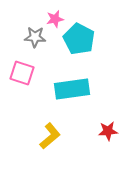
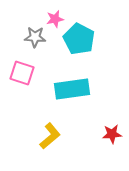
red star: moved 4 px right, 3 px down
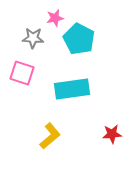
pink star: moved 1 px up
gray star: moved 2 px left, 1 px down
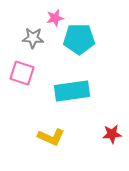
cyan pentagon: rotated 28 degrees counterclockwise
cyan rectangle: moved 2 px down
yellow L-shape: moved 1 px right, 1 px down; rotated 64 degrees clockwise
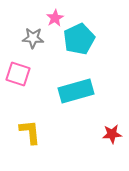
pink star: rotated 18 degrees counterclockwise
cyan pentagon: rotated 24 degrees counterclockwise
pink square: moved 4 px left, 1 px down
cyan rectangle: moved 4 px right; rotated 8 degrees counterclockwise
yellow L-shape: moved 21 px left, 5 px up; rotated 120 degrees counterclockwise
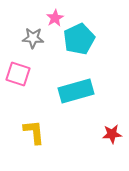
yellow L-shape: moved 4 px right
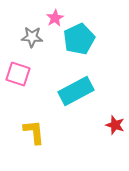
gray star: moved 1 px left, 1 px up
cyan rectangle: rotated 12 degrees counterclockwise
red star: moved 3 px right, 9 px up; rotated 24 degrees clockwise
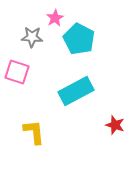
cyan pentagon: rotated 20 degrees counterclockwise
pink square: moved 1 px left, 2 px up
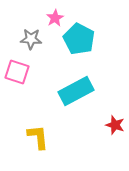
gray star: moved 1 px left, 2 px down
yellow L-shape: moved 4 px right, 5 px down
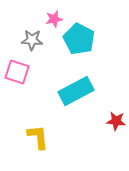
pink star: moved 1 px left, 1 px down; rotated 18 degrees clockwise
gray star: moved 1 px right, 1 px down
red star: moved 1 px right, 4 px up; rotated 12 degrees counterclockwise
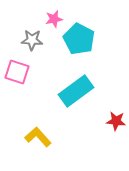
cyan rectangle: rotated 8 degrees counterclockwise
yellow L-shape: rotated 36 degrees counterclockwise
